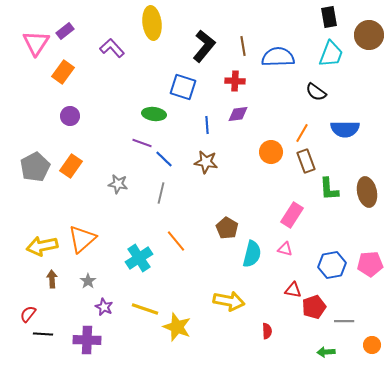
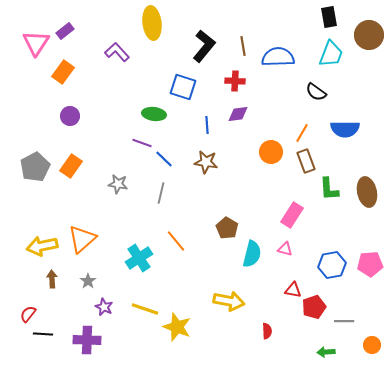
purple L-shape at (112, 48): moved 5 px right, 4 px down
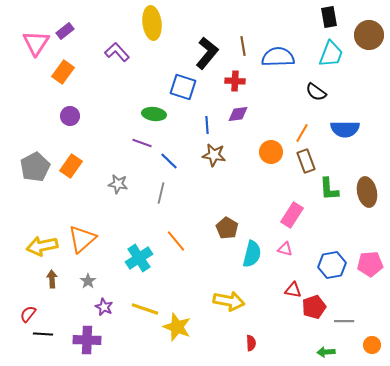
black L-shape at (204, 46): moved 3 px right, 7 px down
blue line at (164, 159): moved 5 px right, 2 px down
brown star at (206, 162): moved 8 px right, 7 px up
red semicircle at (267, 331): moved 16 px left, 12 px down
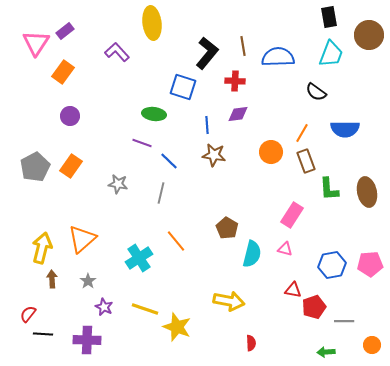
yellow arrow at (42, 246): moved 2 px down; rotated 116 degrees clockwise
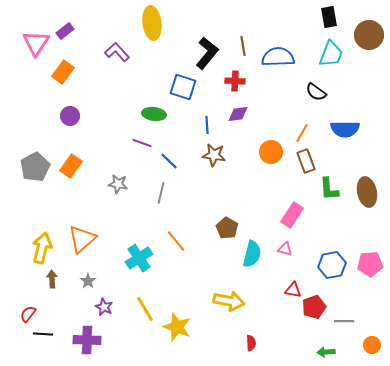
yellow line at (145, 309): rotated 40 degrees clockwise
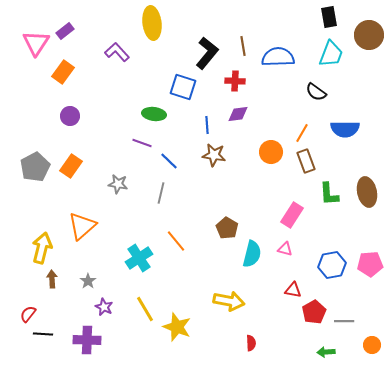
green L-shape at (329, 189): moved 5 px down
orange triangle at (82, 239): moved 13 px up
red pentagon at (314, 307): moved 5 px down; rotated 10 degrees counterclockwise
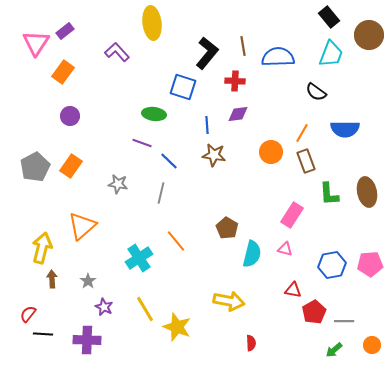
black rectangle at (329, 17): rotated 30 degrees counterclockwise
green arrow at (326, 352): moved 8 px right, 2 px up; rotated 36 degrees counterclockwise
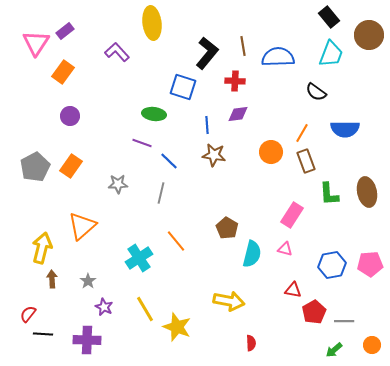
gray star at (118, 184): rotated 12 degrees counterclockwise
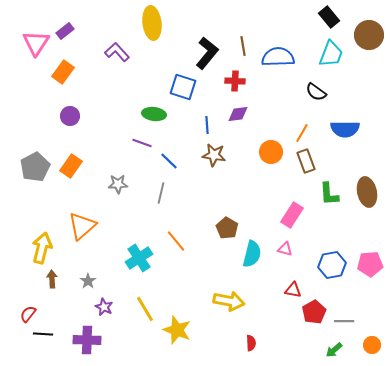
yellow star at (177, 327): moved 3 px down
